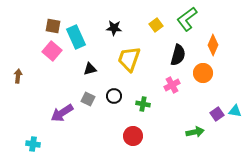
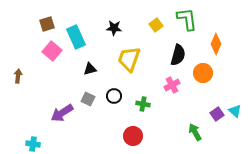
green L-shape: rotated 120 degrees clockwise
brown square: moved 6 px left, 2 px up; rotated 28 degrees counterclockwise
orange diamond: moved 3 px right, 1 px up
cyan triangle: rotated 32 degrees clockwise
green arrow: rotated 108 degrees counterclockwise
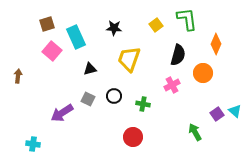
red circle: moved 1 px down
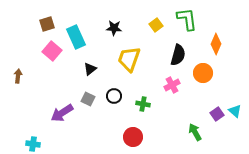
black triangle: rotated 24 degrees counterclockwise
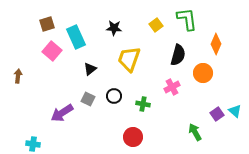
pink cross: moved 2 px down
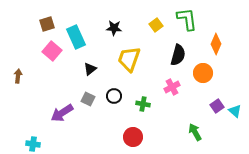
purple square: moved 8 px up
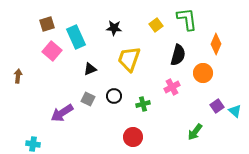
black triangle: rotated 16 degrees clockwise
green cross: rotated 24 degrees counterclockwise
green arrow: rotated 114 degrees counterclockwise
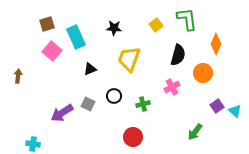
gray square: moved 5 px down
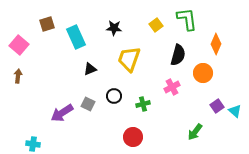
pink square: moved 33 px left, 6 px up
